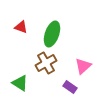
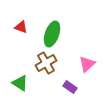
pink triangle: moved 4 px right, 2 px up
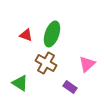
red triangle: moved 5 px right, 8 px down
brown cross: rotated 30 degrees counterclockwise
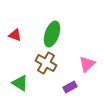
red triangle: moved 11 px left
purple rectangle: rotated 64 degrees counterclockwise
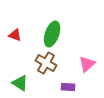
purple rectangle: moved 2 px left; rotated 32 degrees clockwise
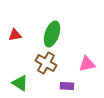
red triangle: rotated 32 degrees counterclockwise
pink triangle: rotated 30 degrees clockwise
purple rectangle: moved 1 px left, 1 px up
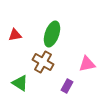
brown cross: moved 3 px left, 1 px up
purple rectangle: rotated 64 degrees counterclockwise
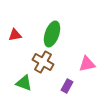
green triangle: moved 4 px right; rotated 12 degrees counterclockwise
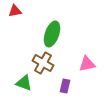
red triangle: moved 24 px up
brown cross: moved 1 px down
purple rectangle: moved 2 px left; rotated 16 degrees counterclockwise
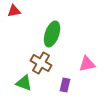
red triangle: moved 1 px left
brown cross: moved 2 px left
purple rectangle: moved 1 px up
